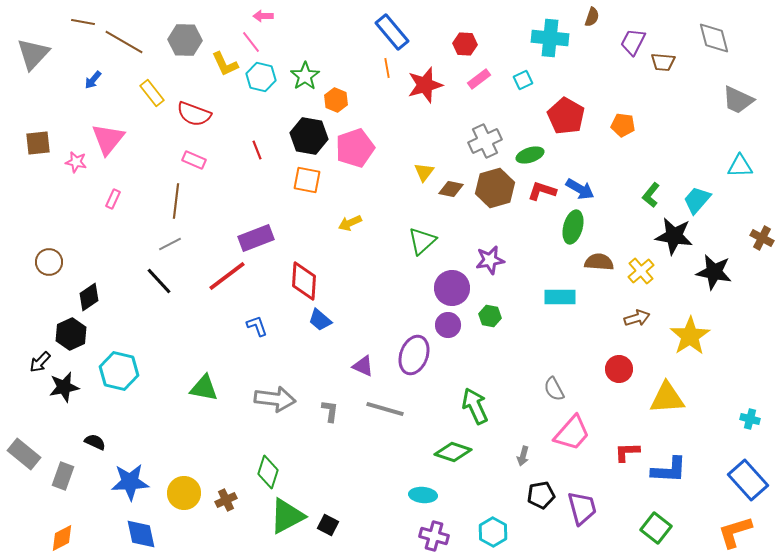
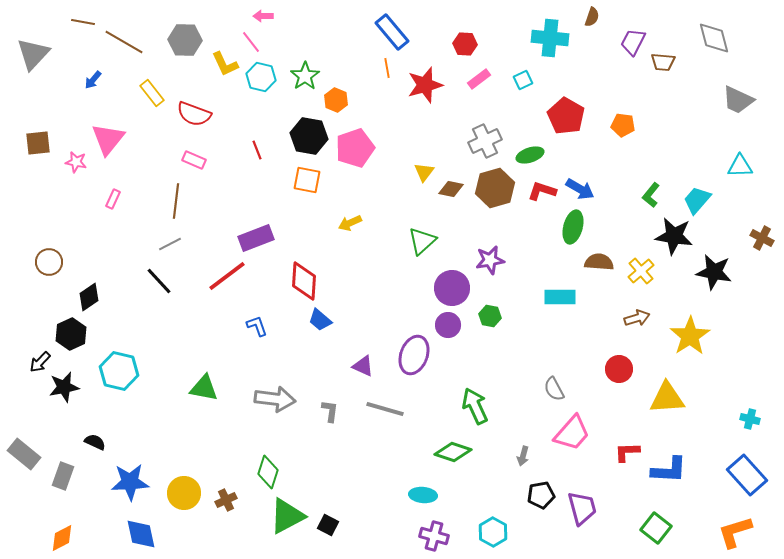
blue rectangle at (748, 480): moved 1 px left, 5 px up
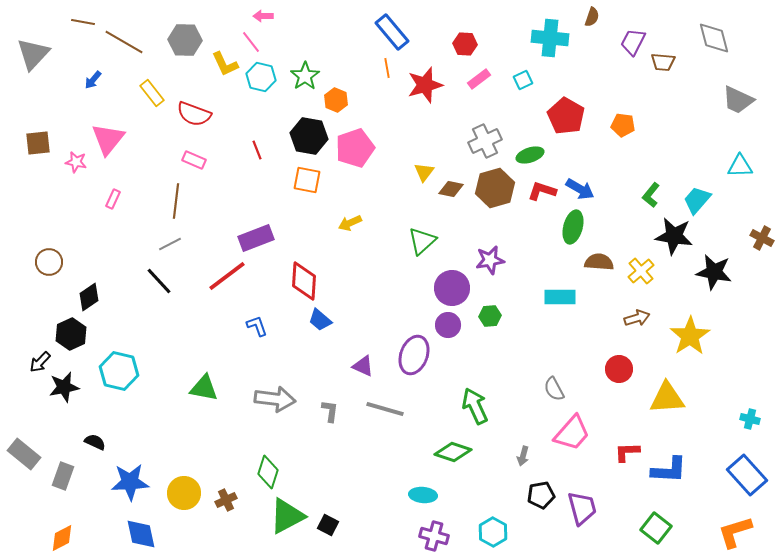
green hexagon at (490, 316): rotated 15 degrees counterclockwise
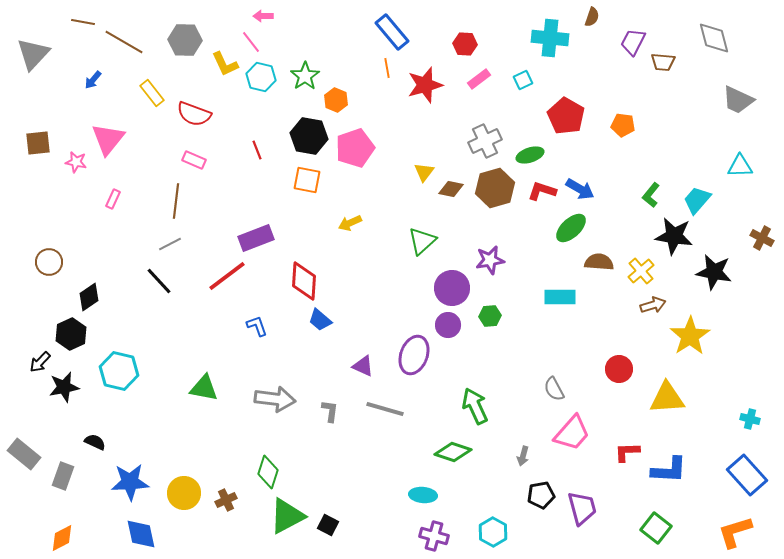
green ellipse at (573, 227): moved 2 px left, 1 px down; rotated 32 degrees clockwise
brown arrow at (637, 318): moved 16 px right, 13 px up
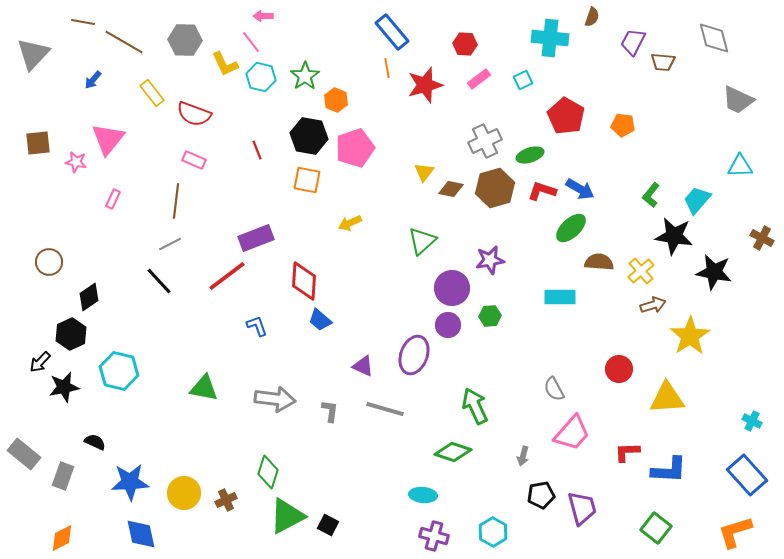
cyan cross at (750, 419): moved 2 px right, 2 px down; rotated 12 degrees clockwise
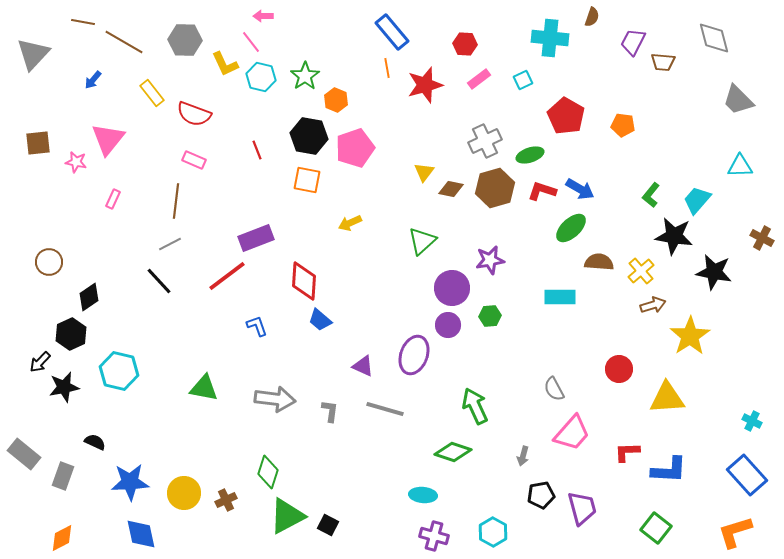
gray trapezoid at (738, 100): rotated 20 degrees clockwise
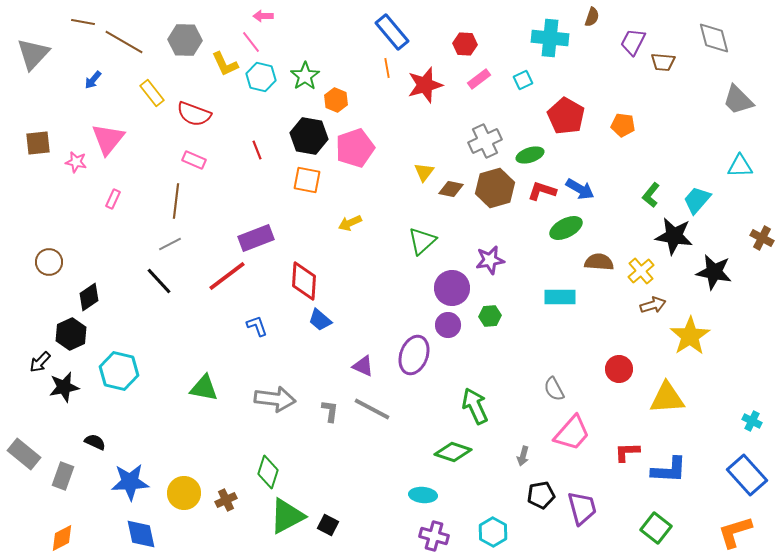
green ellipse at (571, 228): moved 5 px left; rotated 16 degrees clockwise
gray line at (385, 409): moved 13 px left; rotated 12 degrees clockwise
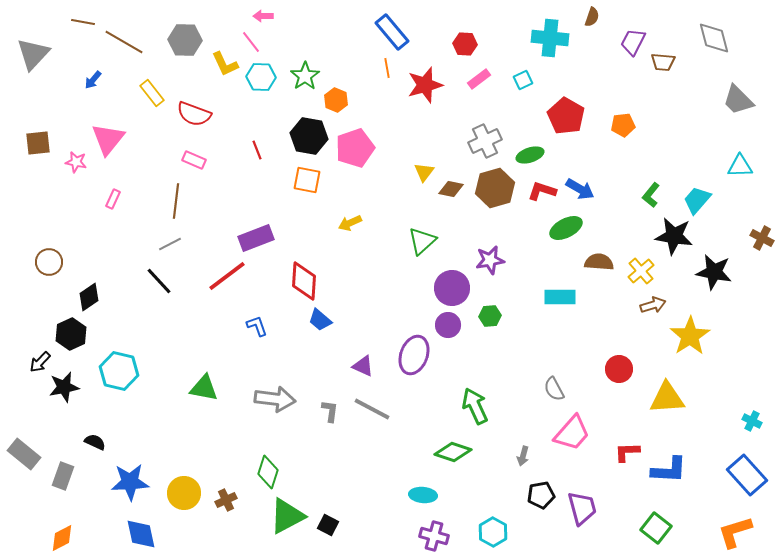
cyan hexagon at (261, 77): rotated 12 degrees counterclockwise
orange pentagon at (623, 125): rotated 15 degrees counterclockwise
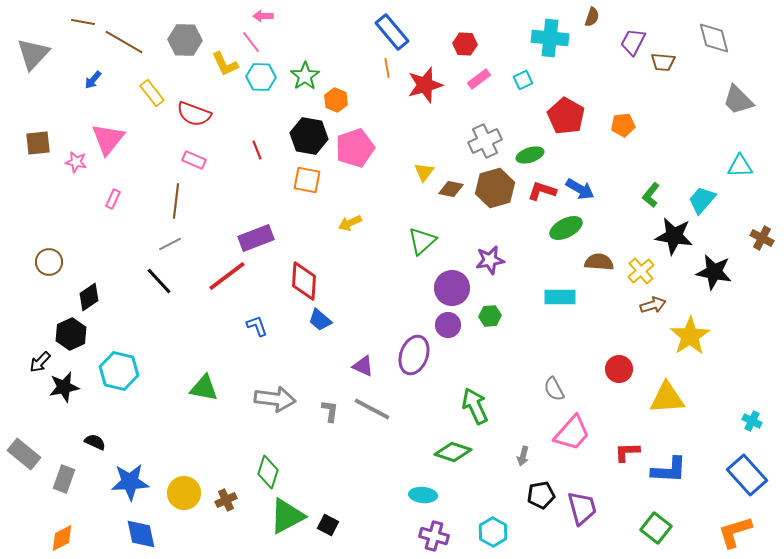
cyan trapezoid at (697, 200): moved 5 px right
gray rectangle at (63, 476): moved 1 px right, 3 px down
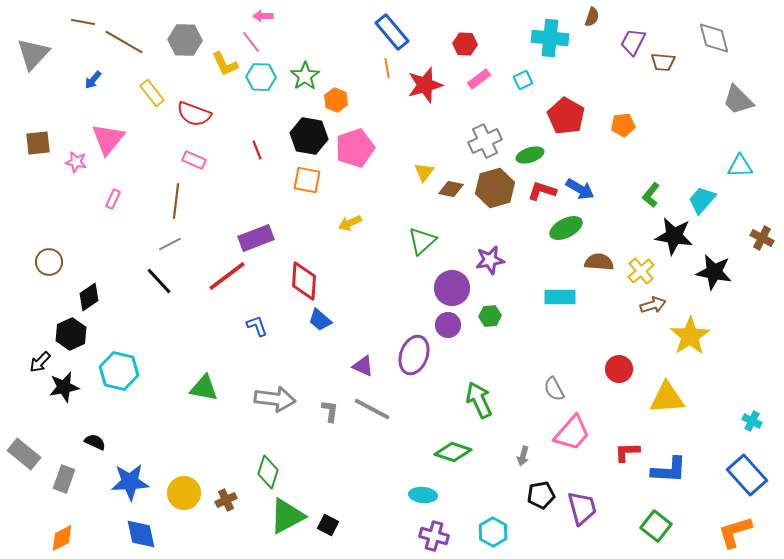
green arrow at (475, 406): moved 4 px right, 6 px up
green square at (656, 528): moved 2 px up
